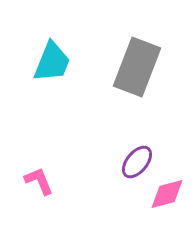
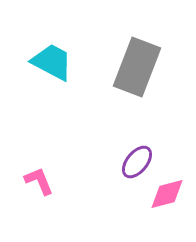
cyan trapezoid: rotated 84 degrees counterclockwise
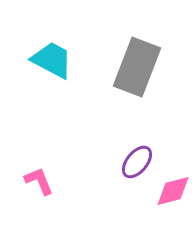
cyan trapezoid: moved 2 px up
pink diamond: moved 6 px right, 3 px up
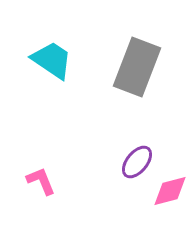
cyan trapezoid: rotated 6 degrees clockwise
pink L-shape: moved 2 px right
pink diamond: moved 3 px left
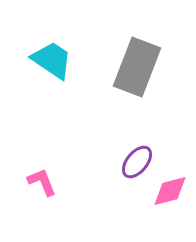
pink L-shape: moved 1 px right, 1 px down
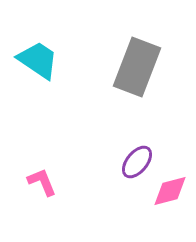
cyan trapezoid: moved 14 px left
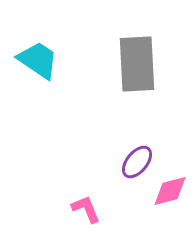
gray rectangle: moved 3 px up; rotated 24 degrees counterclockwise
pink L-shape: moved 44 px right, 27 px down
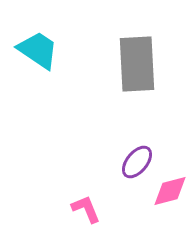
cyan trapezoid: moved 10 px up
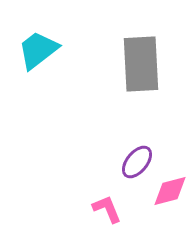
cyan trapezoid: rotated 72 degrees counterclockwise
gray rectangle: moved 4 px right
pink L-shape: moved 21 px right
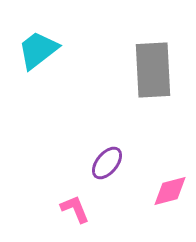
gray rectangle: moved 12 px right, 6 px down
purple ellipse: moved 30 px left, 1 px down
pink L-shape: moved 32 px left
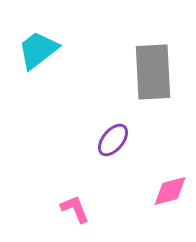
gray rectangle: moved 2 px down
purple ellipse: moved 6 px right, 23 px up
